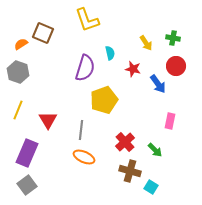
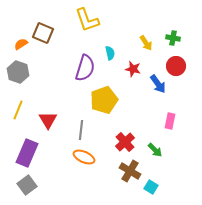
brown cross: rotated 15 degrees clockwise
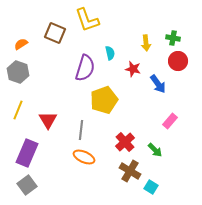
brown square: moved 12 px right
yellow arrow: rotated 28 degrees clockwise
red circle: moved 2 px right, 5 px up
pink rectangle: rotated 28 degrees clockwise
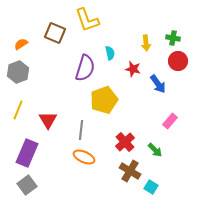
gray hexagon: rotated 20 degrees clockwise
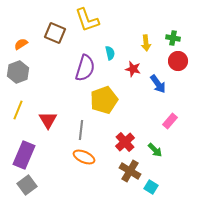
purple rectangle: moved 3 px left, 2 px down
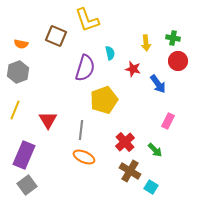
brown square: moved 1 px right, 3 px down
orange semicircle: rotated 136 degrees counterclockwise
yellow line: moved 3 px left
pink rectangle: moved 2 px left; rotated 14 degrees counterclockwise
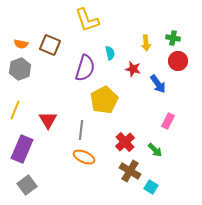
brown square: moved 6 px left, 9 px down
gray hexagon: moved 2 px right, 3 px up
yellow pentagon: rotated 8 degrees counterclockwise
purple rectangle: moved 2 px left, 6 px up
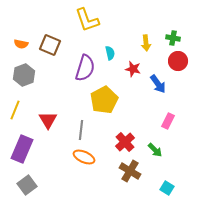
gray hexagon: moved 4 px right, 6 px down
cyan square: moved 16 px right, 1 px down
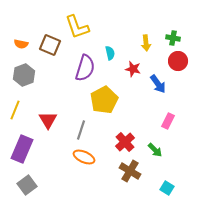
yellow L-shape: moved 10 px left, 7 px down
gray line: rotated 12 degrees clockwise
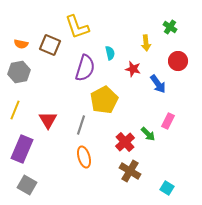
green cross: moved 3 px left, 11 px up; rotated 24 degrees clockwise
gray hexagon: moved 5 px left, 3 px up; rotated 10 degrees clockwise
gray line: moved 5 px up
green arrow: moved 7 px left, 16 px up
orange ellipse: rotated 50 degrees clockwise
gray square: rotated 24 degrees counterclockwise
